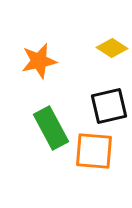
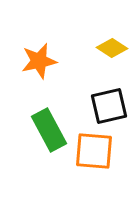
green rectangle: moved 2 px left, 2 px down
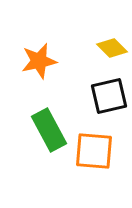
yellow diamond: rotated 12 degrees clockwise
black square: moved 10 px up
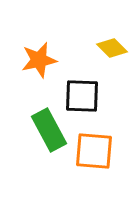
orange star: moved 1 px up
black square: moved 27 px left; rotated 15 degrees clockwise
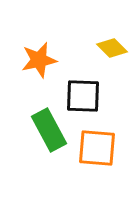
black square: moved 1 px right
orange square: moved 3 px right, 3 px up
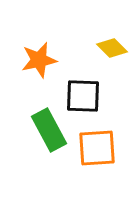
orange square: rotated 9 degrees counterclockwise
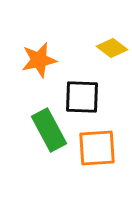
yellow diamond: rotated 8 degrees counterclockwise
black square: moved 1 px left, 1 px down
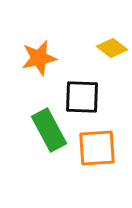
orange star: moved 2 px up
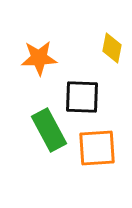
yellow diamond: rotated 64 degrees clockwise
orange star: rotated 9 degrees clockwise
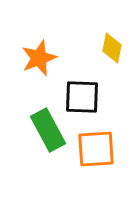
orange star: rotated 18 degrees counterclockwise
green rectangle: moved 1 px left
orange square: moved 1 px left, 1 px down
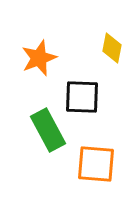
orange square: moved 15 px down; rotated 9 degrees clockwise
